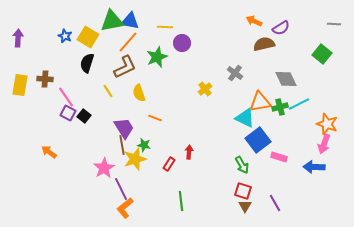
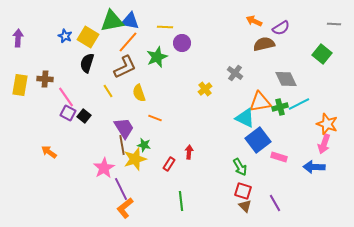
green arrow at (242, 165): moved 2 px left, 2 px down
brown triangle at (245, 206): rotated 16 degrees counterclockwise
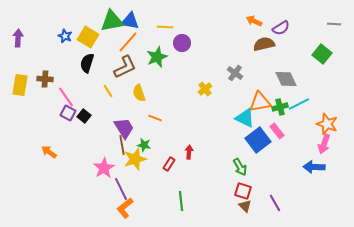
pink rectangle at (279, 157): moved 2 px left, 26 px up; rotated 35 degrees clockwise
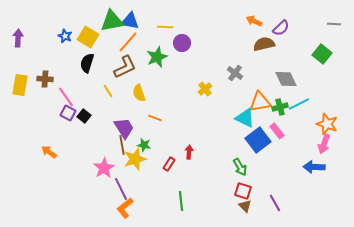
purple semicircle at (281, 28): rotated 12 degrees counterclockwise
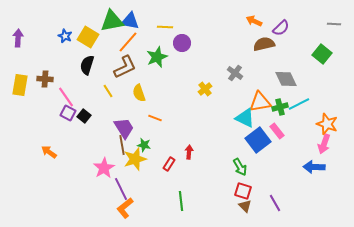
black semicircle at (87, 63): moved 2 px down
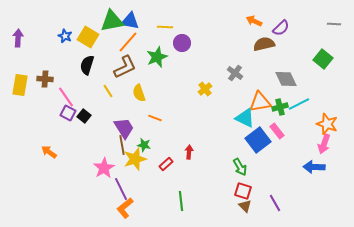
green square at (322, 54): moved 1 px right, 5 px down
red rectangle at (169, 164): moved 3 px left; rotated 16 degrees clockwise
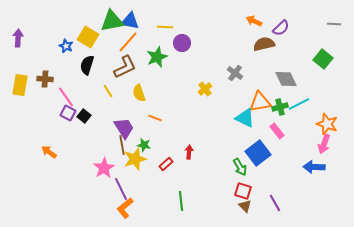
blue star at (65, 36): moved 1 px right, 10 px down
blue square at (258, 140): moved 13 px down
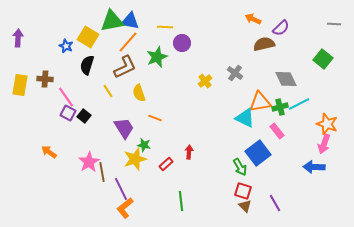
orange arrow at (254, 21): moved 1 px left, 2 px up
yellow cross at (205, 89): moved 8 px up
brown line at (122, 145): moved 20 px left, 27 px down
pink star at (104, 168): moved 15 px left, 6 px up
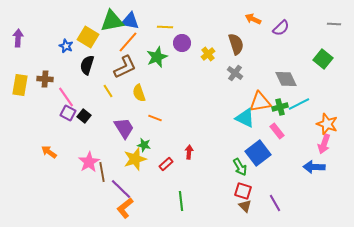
brown semicircle at (264, 44): moved 28 px left; rotated 85 degrees clockwise
yellow cross at (205, 81): moved 3 px right, 27 px up
purple line at (121, 189): rotated 20 degrees counterclockwise
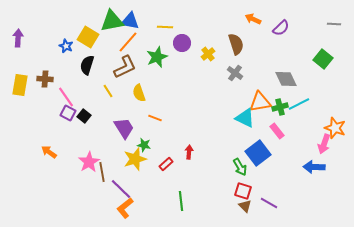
orange star at (327, 124): moved 8 px right, 4 px down
purple line at (275, 203): moved 6 px left; rotated 30 degrees counterclockwise
